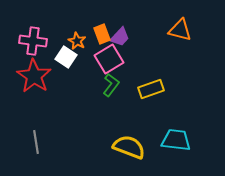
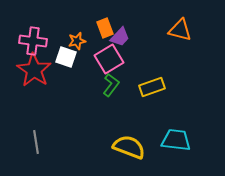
orange rectangle: moved 3 px right, 6 px up
orange star: rotated 30 degrees clockwise
white square: rotated 15 degrees counterclockwise
red star: moved 6 px up
yellow rectangle: moved 1 px right, 2 px up
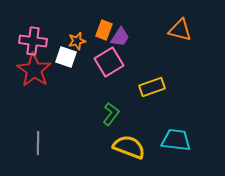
orange rectangle: moved 1 px left, 2 px down; rotated 42 degrees clockwise
purple trapezoid: rotated 10 degrees counterclockwise
pink square: moved 3 px down
green L-shape: moved 29 px down
gray line: moved 2 px right, 1 px down; rotated 10 degrees clockwise
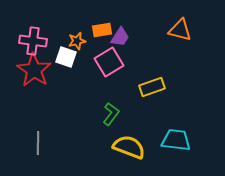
orange rectangle: moved 2 px left; rotated 60 degrees clockwise
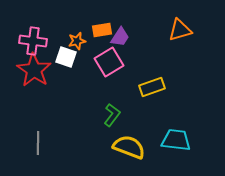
orange triangle: rotated 30 degrees counterclockwise
green L-shape: moved 1 px right, 1 px down
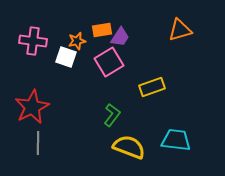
red star: moved 2 px left, 37 px down; rotated 12 degrees clockwise
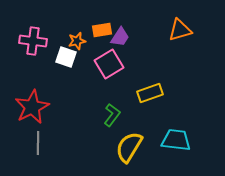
pink square: moved 2 px down
yellow rectangle: moved 2 px left, 6 px down
yellow semicircle: rotated 80 degrees counterclockwise
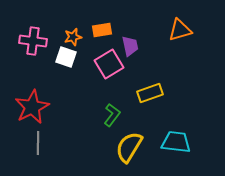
purple trapezoid: moved 10 px right, 9 px down; rotated 45 degrees counterclockwise
orange star: moved 4 px left, 4 px up
cyan trapezoid: moved 2 px down
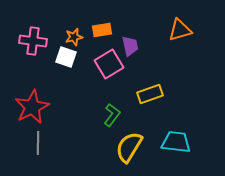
orange star: moved 1 px right
yellow rectangle: moved 1 px down
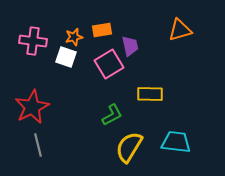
yellow rectangle: rotated 20 degrees clockwise
green L-shape: rotated 25 degrees clockwise
gray line: moved 2 px down; rotated 15 degrees counterclockwise
